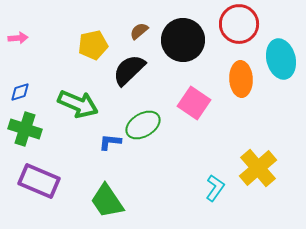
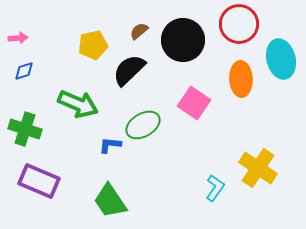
blue diamond: moved 4 px right, 21 px up
blue L-shape: moved 3 px down
yellow cross: rotated 15 degrees counterclockwise
green trapezoid: moved 3 px right
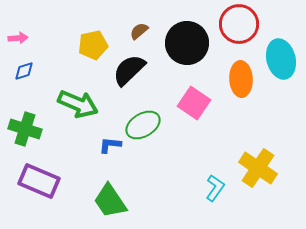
black circle: moved 4 px right, 3 px down
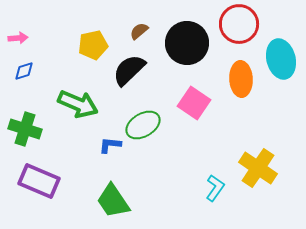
green trapezoid: moved 3 px right
